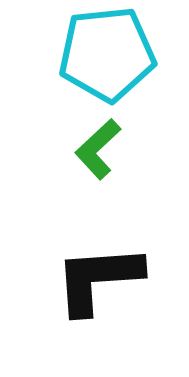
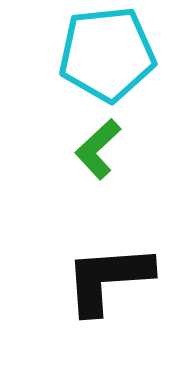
black L-shape: moved 10 px right
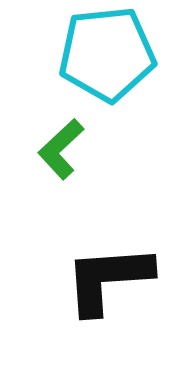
green L-shape: moved 37 px left
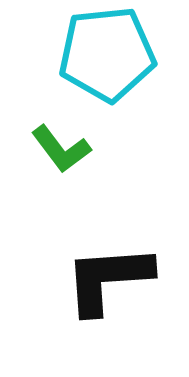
green L-shape: rotated 84 degrees counterclockwise
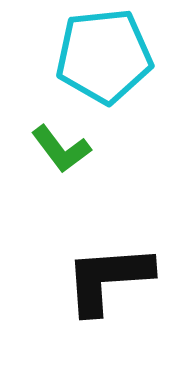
cyan pentagon: moved 3 px left, 2 px down
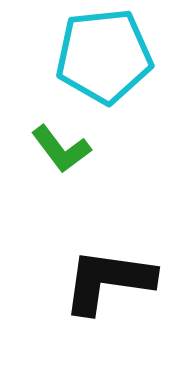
black L-shape: moved 2 px down; rotated 12 degrees clockwise
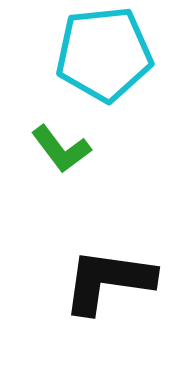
cyan pentagon: moved 2 px up
